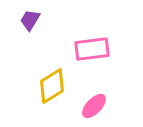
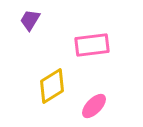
pink rectangle: moved 4 px up
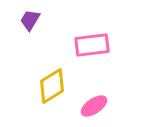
pink ellipse: rotated 12 degrees clockwise
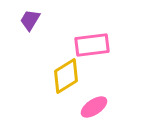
yellow diamond: moved 14 px right, 10 px up
pink ellipse: moved 1 px down
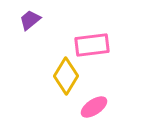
purple trapezoid: rotated 20 degrees clockwise
yellow diamond: rotated 27 degrees counterclockwise
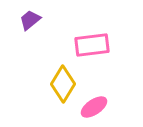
yellow diamond: moved 3 px left, 8 px down
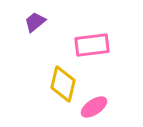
purple trapezoid: moved 5 px right, 2 px down
yellow diamond: rotated 18 degrees counterclockwise
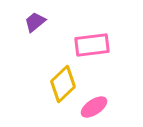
yellow diamond: rotated 33 degrees clockwise
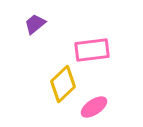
purple trapezoid: moved 2 px down
pink rectangle: moved 5 px down
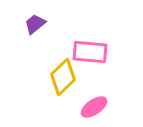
pink rectangle: moved 2 px left, 2 px down; rotated 12 degrees clockwise
yellow diamond: moved 7 px up
